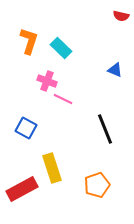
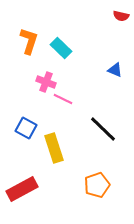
pink cross: moved 1 px left, 1 px down
black line: moved 2 px left; rotated 24 degrees counterclockwise
yellow rectangle: moved 2 px right, 20 px up
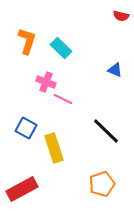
orange L-shape: moved 2 px left
black line: moved 3 px right, 2 px down
orange pentagon: moved 5 px right, 1 px up
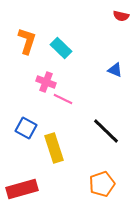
red rectangle: rotated 12 degrees clockwise
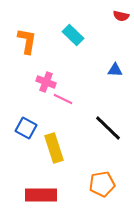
orange L-shape: rotated 8 degrees counterclockwise
cyan rectangle: moved 12 px right, 13 px up
blue triangle: rotated 21 degrees counterclockwise
black line: moved 2 px right, 3 px up
orange pentagon: rotated 10 degrees clockwise
red rectangle: moved 19 px right, 6 px down; rotated 16 degrees clockwise
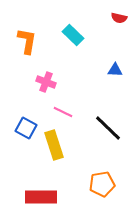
red semicircle: moved 2 px left, 2 px down
pink line: moved 13 px down
yellow rectangle: moved 3 px up
red rectangle: moved 2 px down
